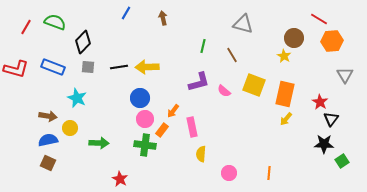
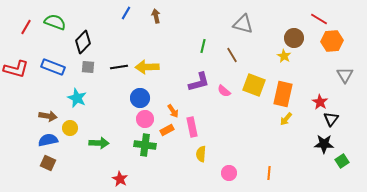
brown arrow at (163, 18): moved 7 px left, 2 px up
orange rectangle at (285, 94): moved 2 px left
orange arrow at (173, 111): rotated 72 degrees counterclockwise
orange rectangle at (162, 130): moved 5 px right; rotated 24 degrees clockwise
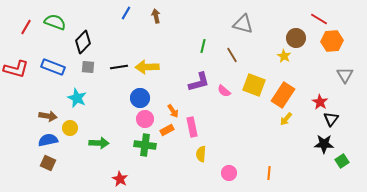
brown circle at (294, 38): moved 2 px right
orange rectangle at (283, 94): moved 1 px down; rotated 20 degrees clockwise
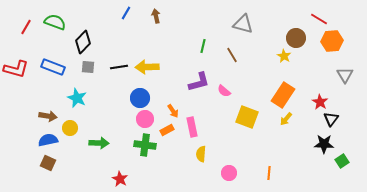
yellow square at (254, 85): moved 7 px left, 32 px down
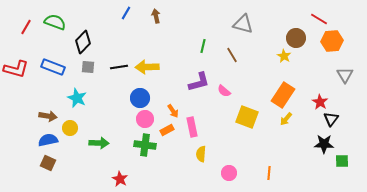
green square at (342, 161): rotated 32 degrees clockwise
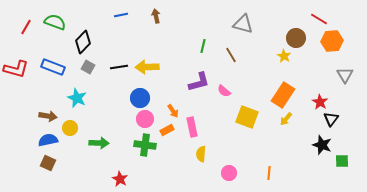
blue line at (126, 13): moved 5 px left, 2 px down; rotated 48 degrees clockwise
brown line at (232, 55): moved 1 px left
gray square at (88, 67): rotated 24 degrees clockwise
black star at (324, 144): moved 2 px left, 1 px down; rotated 18 degrees clockwise
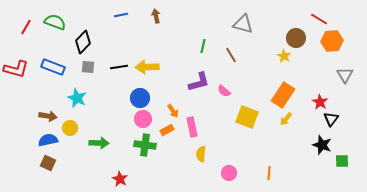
gray square at (88, 67): rotated 24 degrees counterclockwise
pink circle at (145, 119): moved 2 px left
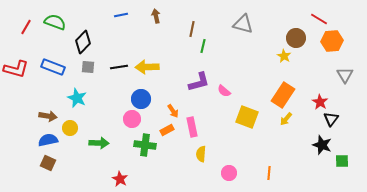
brown line at (231, 55): moved 39 px left, 26 px up; rotated 42 degrees clockwise
blue circle at (140, 98): moved 1 px right, 1 px down
pink circle at (143, 119): moved 11 px left
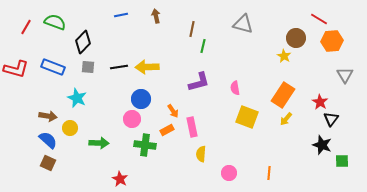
pink semicircle at (224, 91): moved 11 px right, 3 px up; rotated 40 degrees clockwise
blue semicircle at (48, 140): rotated 54 degrees clockwise
